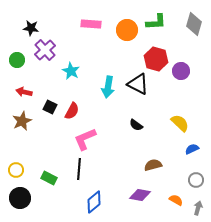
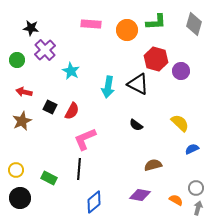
gray circle: moved 8 px down
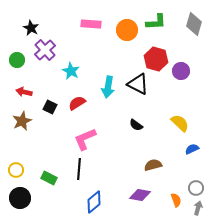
black star: rotated 21 degrees clockwise
red semicircle: moved 5 px right, 8 px up; rotated 150 degrees counterclockwise
orange semicircle: rotated 40 degrees clockwise
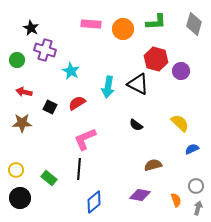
orange circle: moved 4 px left, 1 px up
purple cross: rotated 30 degrees counterclockwise
brown star: moved 2 px down; rotated 24 degrees clockwise
green rectangle: rotated 14 degrees clockwise
gray circle: moved 2 px up
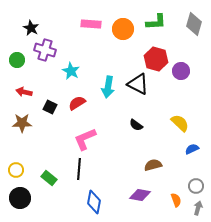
blue diamond: rotated 40 degrees counterclockwise
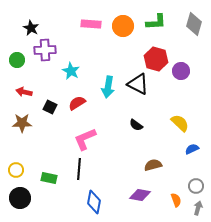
orange circle: moved 3 px up
purple cross: rotated 20 degrees counterclockwise
green rectangle: rotated 28 degrees counterclockwise
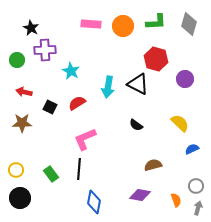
gray diamond: moved 5 px left
purple circle: moved 4 px right, 8 px down
green rectangle: moved 2 px right, 4 px up; rotated 42 degrees clockwise
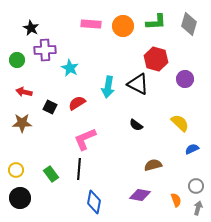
cyan star: moved 1 px left, 3 px up
